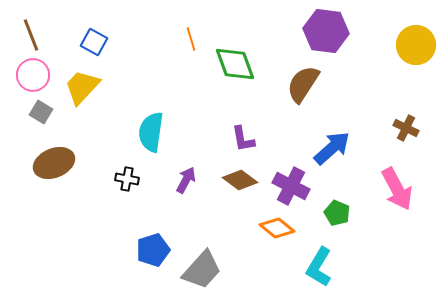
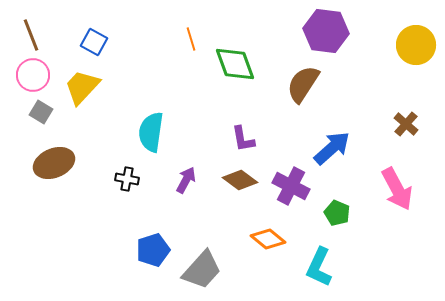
brown cross: moved 4 px up; rotated 15 degrees clockwise
orange diamond: moved 9 px left, 11 px down
cyan L-shape: rotated 6 degrees counterclockwise
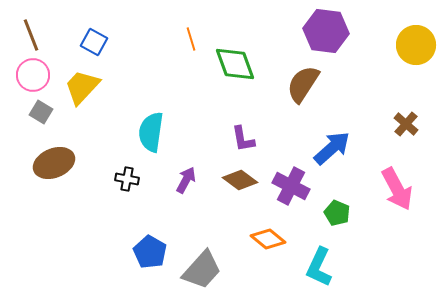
blue pentagon: moved 3 px left, 2 px down; rotated 24 degrees counterclockwise
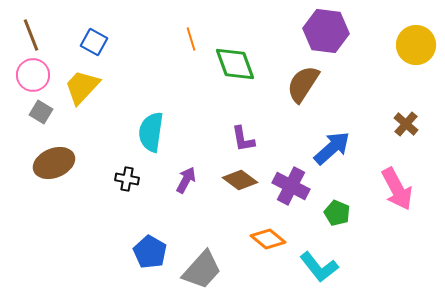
cyan L-shape: rotated 63 degrees counterclockwise
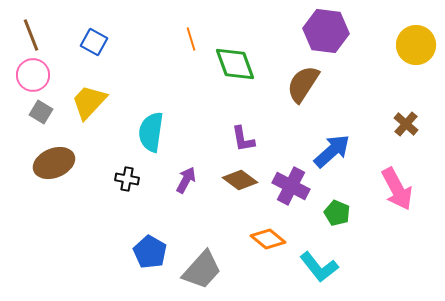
yellow trapezoid: moved 7 px right, 15 px down
blue arrow: moved 3 px down
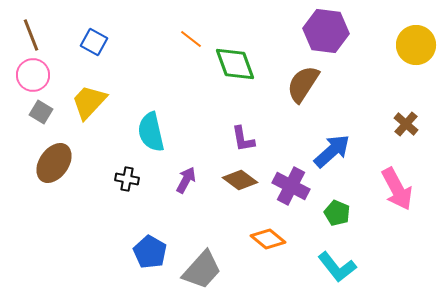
orange line: rotated 35 degrees counterclockwise
cyan semicircle: rotated 21 degrees counterclockwise
brown ellipse: rotated 33 degrees counterclockwise
cyan L-shape: moved 18 px right
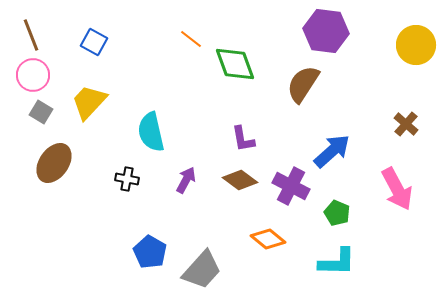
cyan L-shape: moved 5 px up; rotated 51 degrees counterclockwise
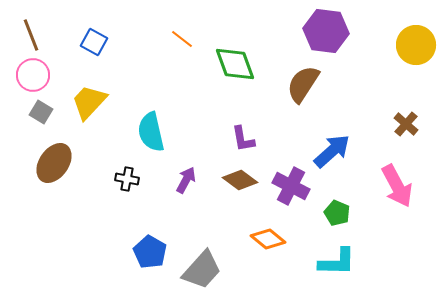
orange line: moved 9 px left
pink arrow: moved 3 px up
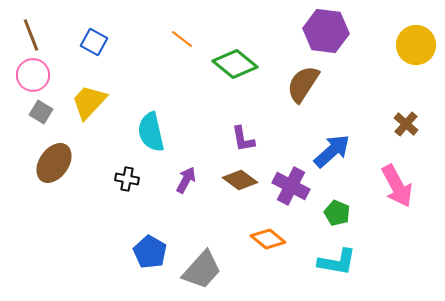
green diamond: rotated 30 degrees counterclockwise
cyan L-shape: rotated 9 degrees clockwise
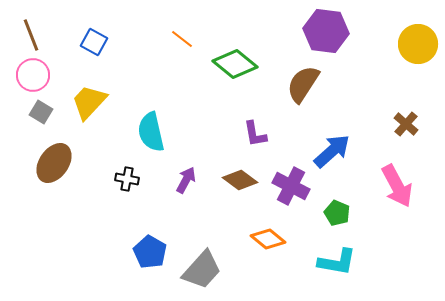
yellow circle: moved 2 px right, 1 px up
purple L-shape: moved 12 px right, 5 px up
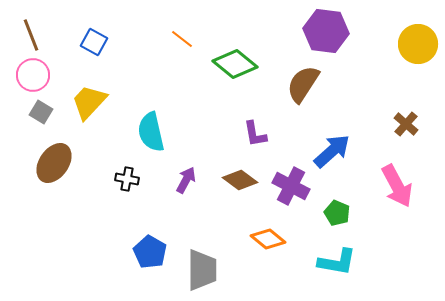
gray trapezoid: rotated 42 degrees counterclockwise
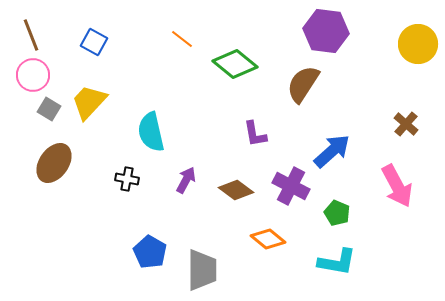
gray square: moved 8 px right, 3 px up
brown diamond: moved 4 px left, 10 px down
